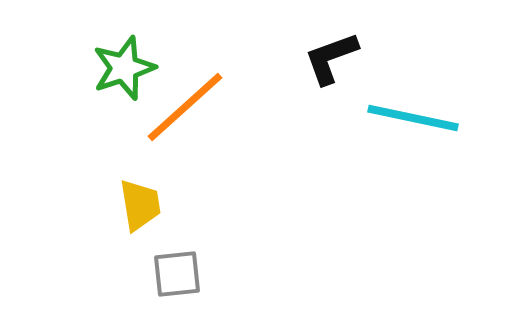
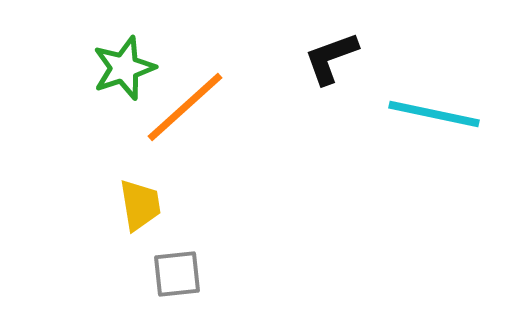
cyan line: moved 21 px right, 4 px up
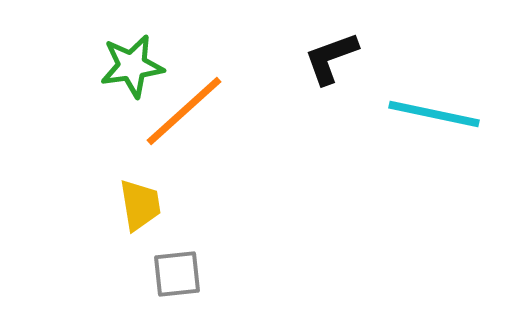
green star: moved 8 px right, 2 px up; rotated 10 degrees clockwise
orange line: moved 1 px left, 4 px down
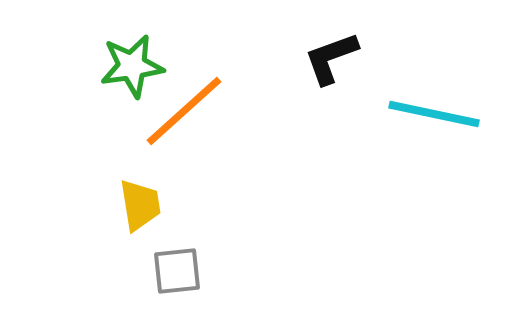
gray square: moved 3 px up
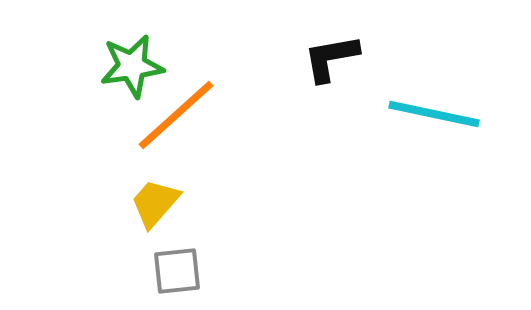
black L-shape: rotated 10 degrees clockwise
orange line: moved 8 px left, 4 px down
yellow trapezoid: moved 15 px right, 2 px up; rotated 130 degrees counterclockwise
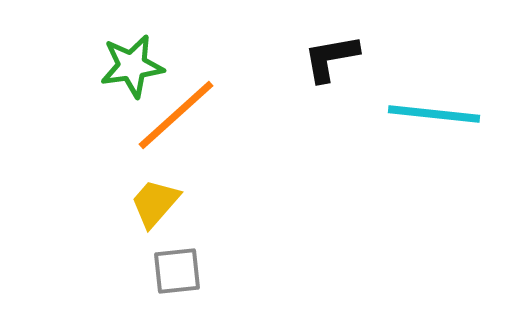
cyan line: rotated 6 degrees counterclockwise
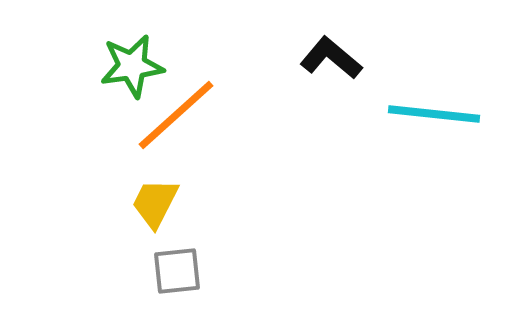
black L-shape: rotated 50 degrees clockwise
yellow trapezoid: rotated 14 degrees counterclockwise
